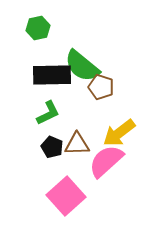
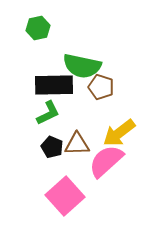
green semicircle: rotated 27 degrees counterclockwise
black rectangle: moved 2 px right, 10 px down
pink square: moved 1 px left
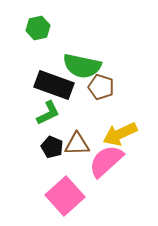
black rectangle: rotated 21 degrees clockwise
yellow arrow: moved 1 px right, 1 px down; rotated 12 degrees clockwise
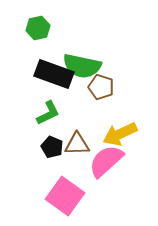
black rectangle: moved 11 px up
pink square: rotated 12 degrees counterclockwise
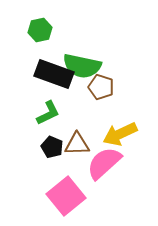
green hexagon: moved 2 px right, 2 px down
pink semicircle: moved 2 px left, 2 px down
pink square: moved 1 px right; rotated 15 degrees clockwise
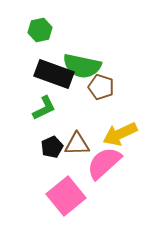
green L-shape: moved 4 px left, 5 px up
black pentagon: rotated 25 degrees clockwise
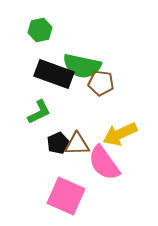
brown pentagon: moved 4 px up; rotated 10 degrees counterclockwise
green L-shape: moved 5 px left, 4 px down
black pentagon: moved 6 px right, 4 px up
pink semicircle: rotated 84 degrees counterclockwise
pink square: rotated 27 degrees counterclockwise
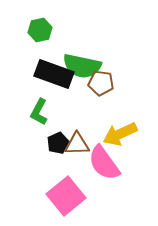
green L-shape: rotated 144 degrees clockwise
pink square: rotated 27 degrees clockwise
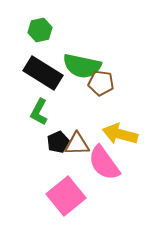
black rectangle: moved 11 px left, 1 px up; rotated 12 degrees clockwise
yellow arrow: rotated 40 degrees clockwise
black pentagon: moved 1 px up
